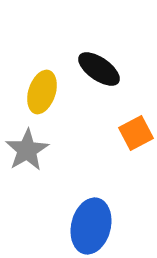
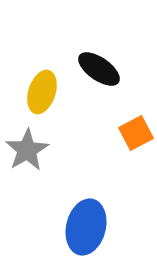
blue ellipse: moved 5 px left, 1 px down
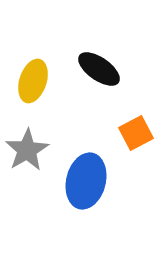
yellow ellipse: moved 9 px left, 11 px up
blue ellipse: moved 46 px up
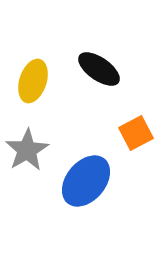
blue ellipse: rotated 26 degrees clockwise
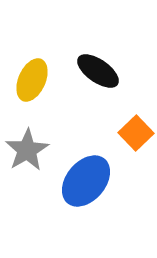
black ellipse: moved 1 px left, 2 px down
yellow ellipse: moved 1 px left, 1 px up; rotated 6 degrees clockwise
orange square: rotated 16 degrees counterclockwise
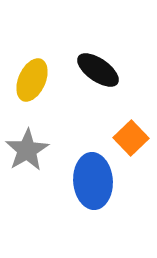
black ellipse: moved 1 px up
orange square: moved 5 px left, 5 px down
blue ellipse: moved 7 px right; rotated 44 degrees counterclockwise
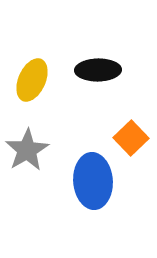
black ellipse: rotated 36 degrees counterclockwise
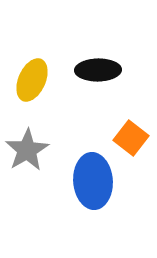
orange square: rotated 8 degrees counterclockwise
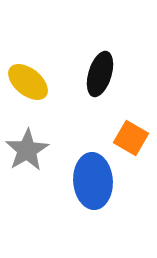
black ellipse: moved 2 px right, 4 px down; rotated 72 degrees counterclockwise
yellow ellipse: moved 4 px left, 2 px down; rotated 75 degrees counterclockwise
orange square: rotated 8 degrees counterclockwise
